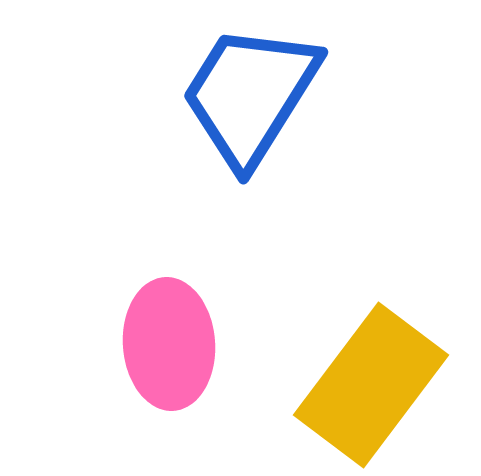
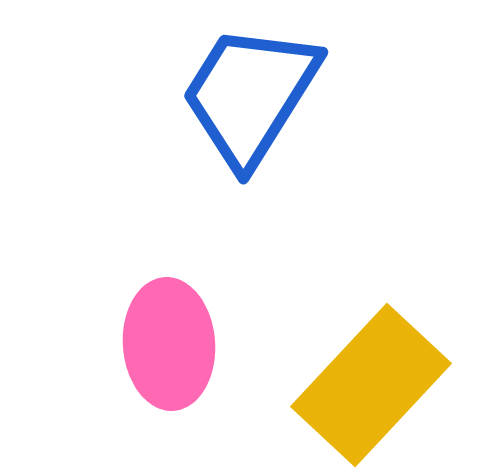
yellow rectangle: rotated 6 degrees clockwise
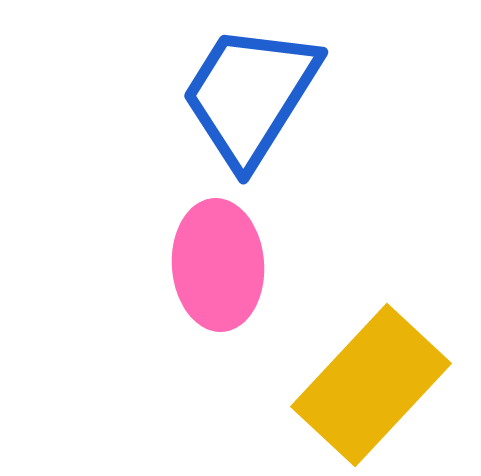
pink ellipse: moved 49 px right, 79 px up
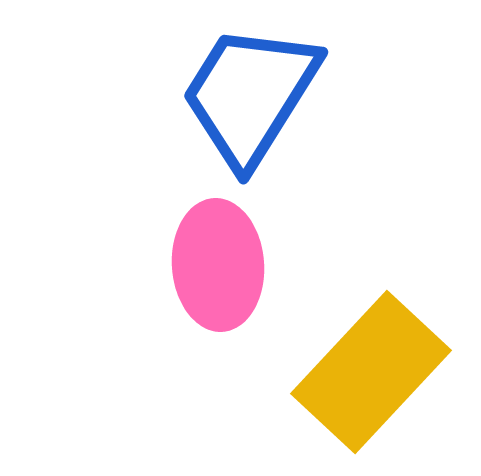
yellow rectangle: moved 13 px up
